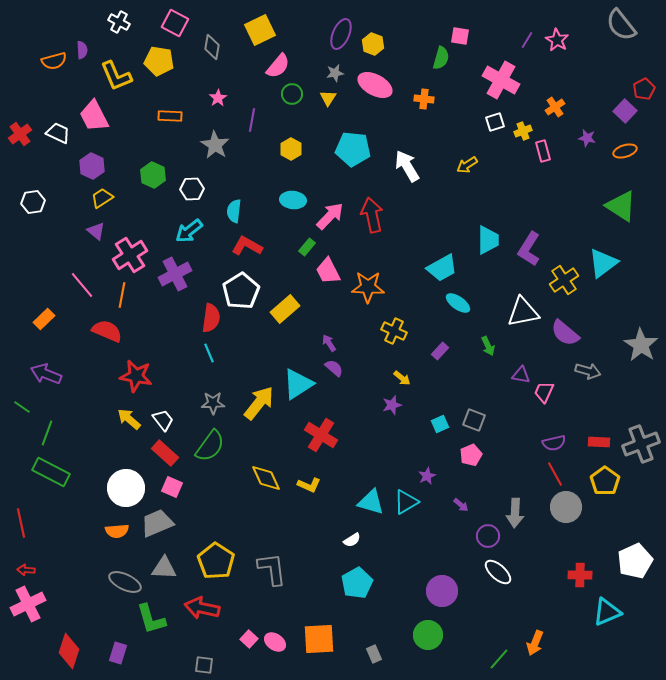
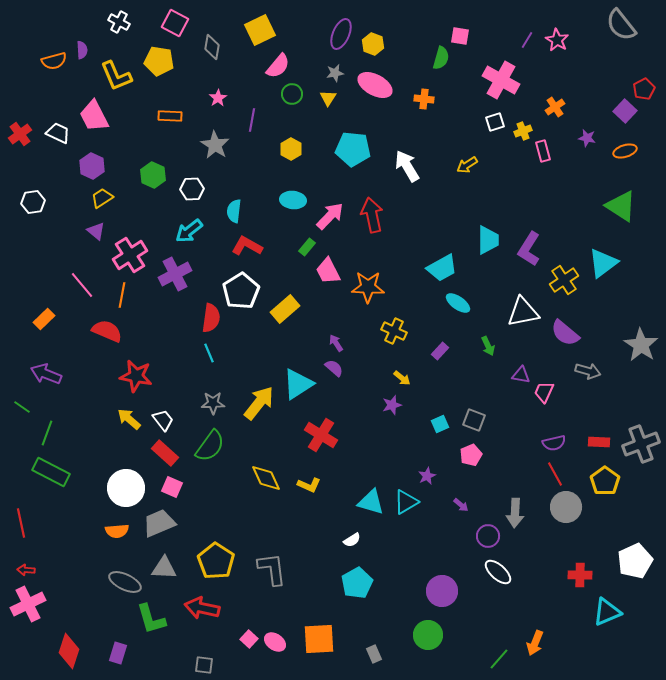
purple arrow at (329, 343): moved 7 px right
gray trapezoid at (157, 523): moved 2 px right
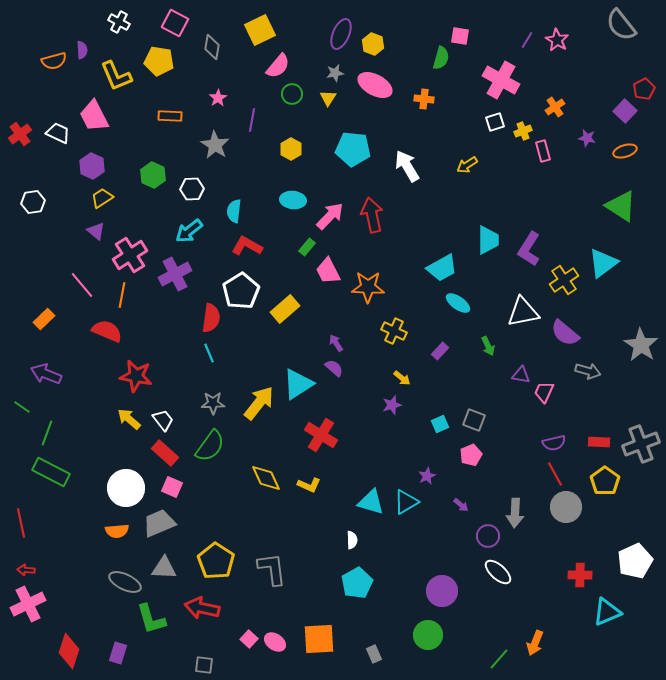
white semicircle at (352, 540): rotated 60 degrees counterclockwise
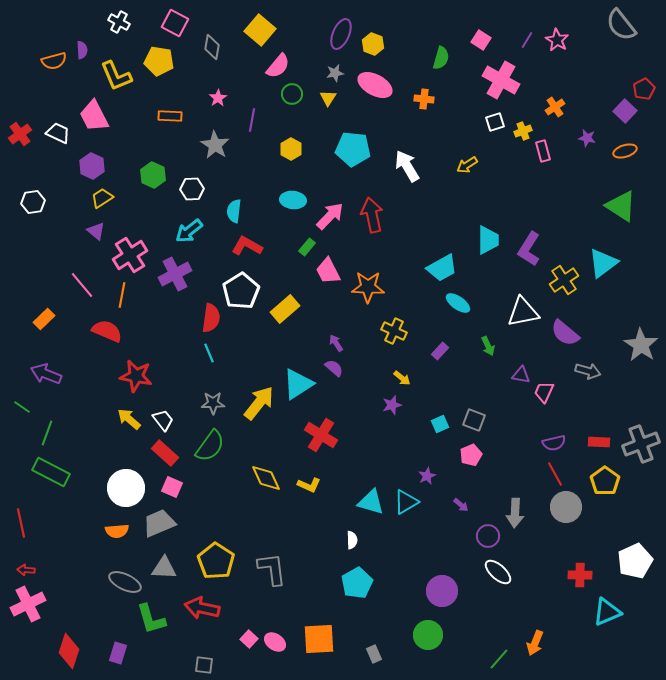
yellow square at (260, 30): rotated 24 degrees counterclockwise
pink square at (460, 36): moved 21 px right, 4 px down; rotated 24 degrees clockwise
